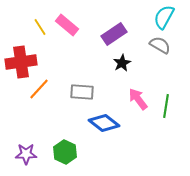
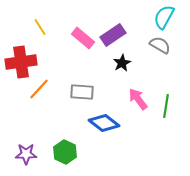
pink rectangle: moved 16 px right, 13 px down
purple rectangle: moved 1 px left, 1 px down
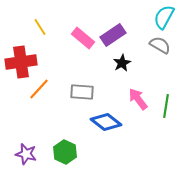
blue diamond: moved 2 px right, 1 px up
purple star: rotated 15 degrees clockwise
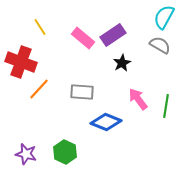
red cross: rotated 28 degrees clockwise
blue diamond: rotated 16 degrees counterclockwise
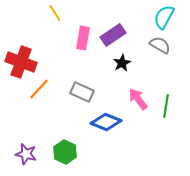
yellow line: moved 15 px right, 14 px up
pink rectangle: rotated 60 degrees clockwise
gray rectangle: rotated 20 degrees clockwise
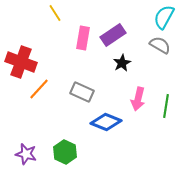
pink arrow: rotated 130 degrees counterclockwise
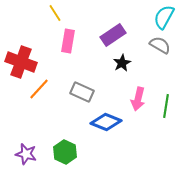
pink rectangle: moved 15 px left, 3 px down
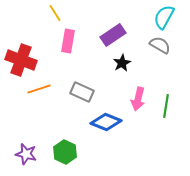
red cross: moved 2 px up
orange line: rotated 30 degrees clockwise
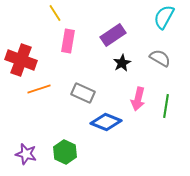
gray semicircle: moved 13 px down
gray rectangle: moved 1 px right, 1 px down
